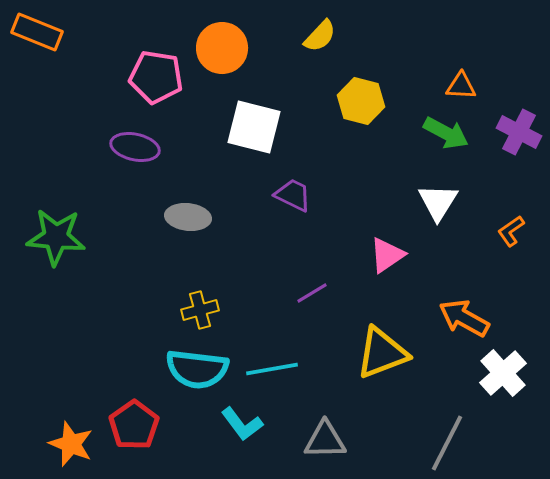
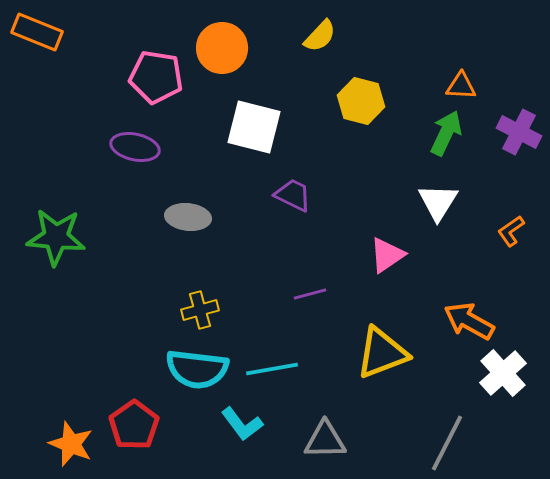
green arrow: rotated 93 degrees counterclockwise
purple line: moved 2 px left, 1 px down; rotated 16 degrees clockwise
orange arrow: moved 5 px right, 3 px down
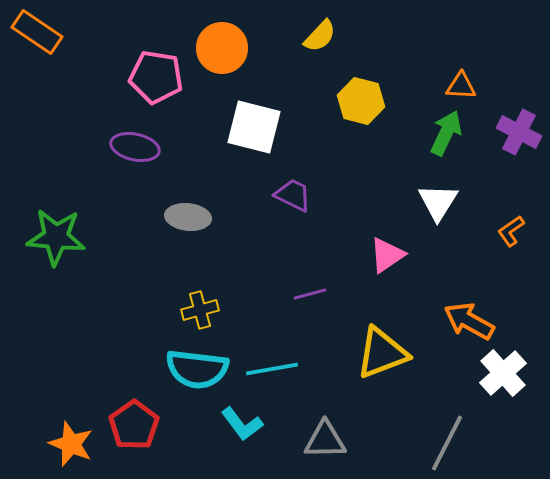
orange rectangle: rotated 12 degrees clockwise
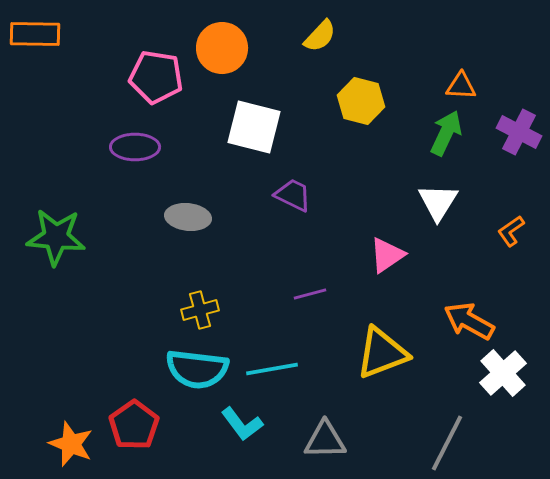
orange rectangle: moved 2 px left, 2 px down; rotated 33 degrees counterclockwise
purple ellipse: rotated 12 degrees counterclockwise
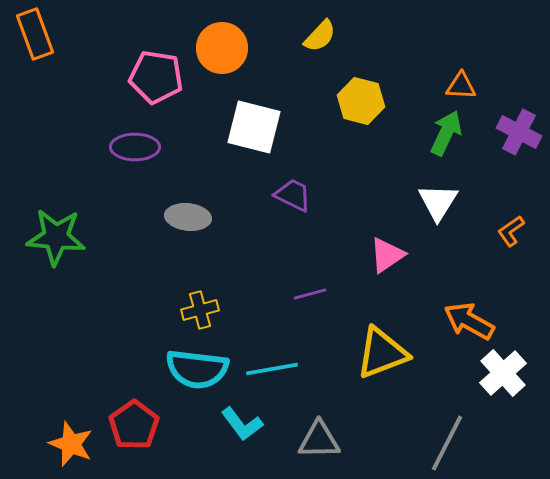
orange rectangle: rotated 69 degrees clockwise
gray triangle: moved 6 px left
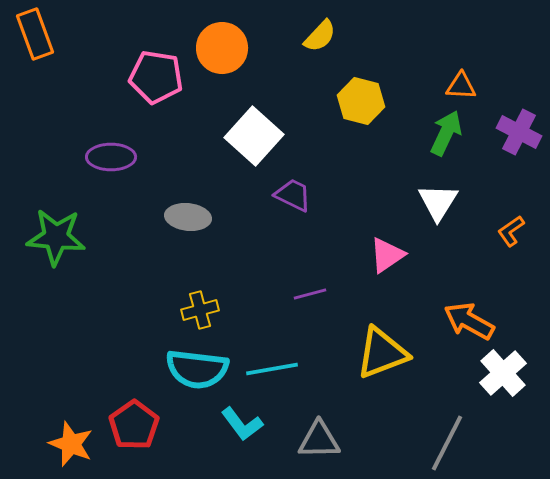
white square: moved 9 px down; rotated 28 degrees clockwise
purple ellipse: moved 24 px left, 10 px down
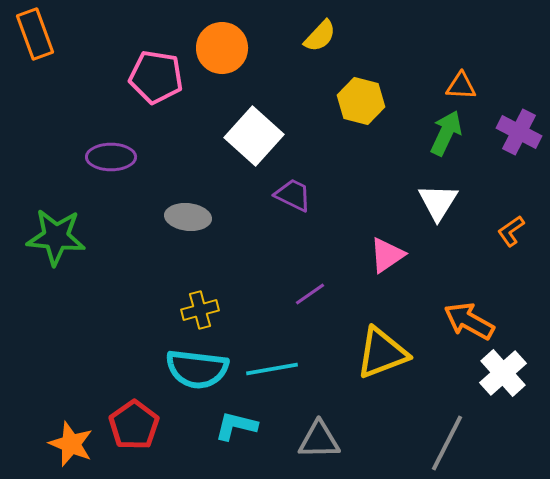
purple line: rotated 20 degrees counterclockwise
cyan L-shape: moved 6 px left, 2 px down; rotated 141 degrees clockwise
